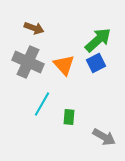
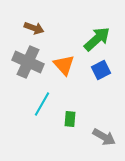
green arrow: moved 1 px left, 1 px up
blue square: moved 5 px right, 7 px down
green rectangle: moved 1 px right, 2 px down
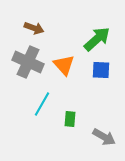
blue square: rotated 30 degrees clockwise
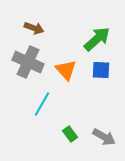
orange triangle: moved 2 px right, 5 px down
green rectangle: moved 15 px down; rotated 42 degrees counterclockwise
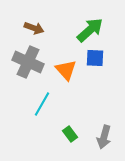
green arrow: moved 7 px left, 9 px up
blue square: moved 6 px left, 12 px up
gray arrow: rotated 75 degrees clockwise
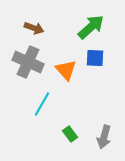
green arrow: moved 1 px right, 3 px up
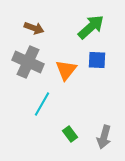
blue square: moved 2 px right, 2 px down
orange triangle: rotated 20 degrees clockwise
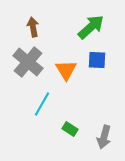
brown arrow: moved 1 px left, 1 px up; rotated 120 degrees counterclockwise
gray cross: rotated 16 degrees clockwise
orange triangle: rotated 10 degrees counterclockwise
green rectangle: moved 5 px up; rotated 21 degrees counterclockwise
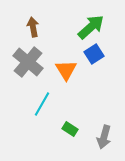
blue square: moved 3 px left, 6 px up; rotated 36 degrees counterclockwise
